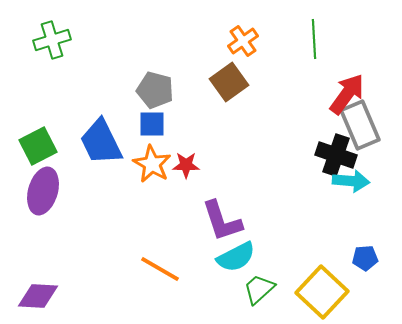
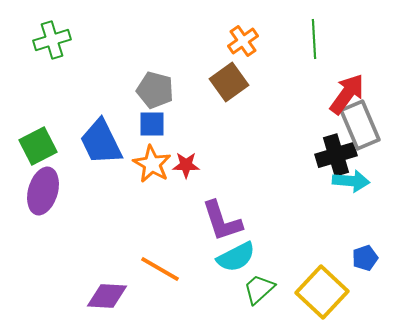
black cross: rotated 36 degrees counterclockwise
blue pentagon: rotated 15 degrees counterclockwise
purple diamond: moved 69 px right
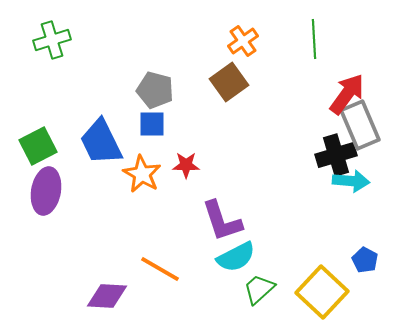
orange star: moved 10 px left, 10 px down
purple ellipse: moved 3 px right; rotated 6 degrees counterclockwise
blue pentagon: moved 2 px down; rotated 25 degrees counterclockwise
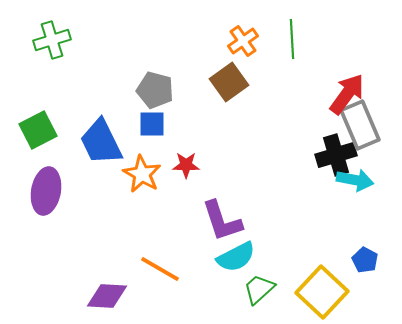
green line: moved 22 px left
green square: moved 16 px up
cyan arrow: moved 4 px right, 1 px up; rotated 6 degrees clockwise
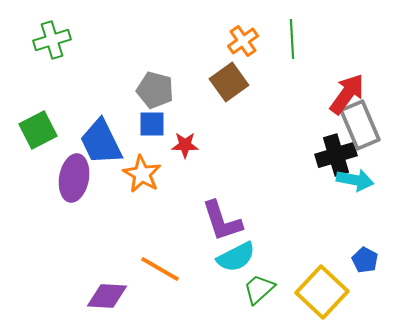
red star: moved 1 px left, 20 px up
purple ellipse: moved 28 px right, 13 px up
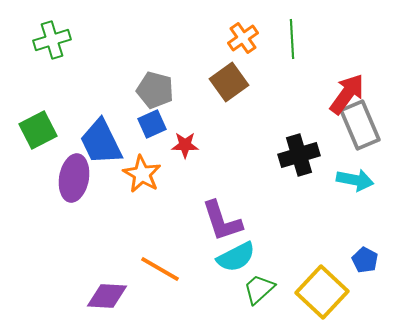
orange cross: moved 3 px up
blue square: rotated 24 degrees counterclockwise
black cross: moved 37 px left
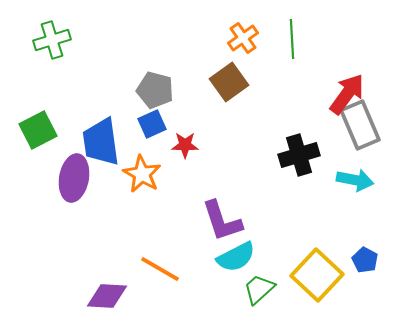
blue trapezoid: rotated 18 degrees clockwise
yellow square: moved 5 px left, 17 px up
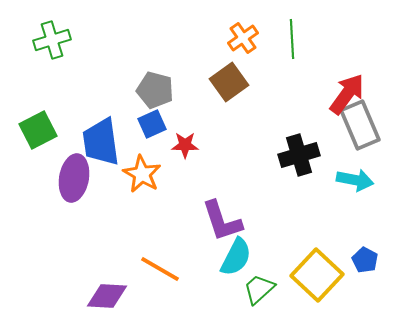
cyan semicircle: rotated 36 degrees counterclockwise
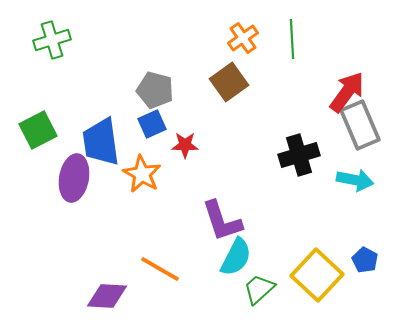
red arrow: moved 2 px up
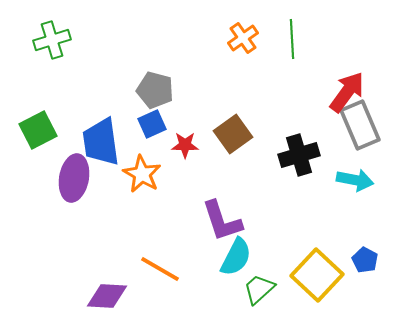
brown square: moved 4 px right, 52 px down
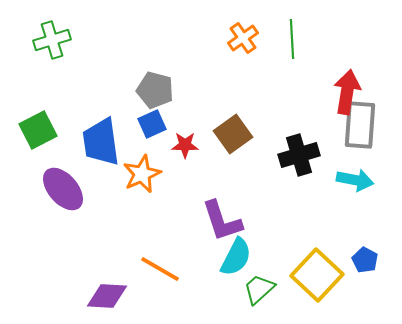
red arrow: rotated 27 degrees counterclockwise
gray rectangle: rotated 27 degrees clockwise
orange star: rotated 18 degrees clockwise
purple ellipse: moved 11 px left, 11 px down; rotated 51 degrees counterclockwise
